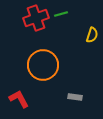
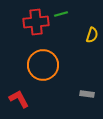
red cross: moved 4 px down; rotated 15 degrees clockwise
gray rectangle: moved 12 px right, 3 px up
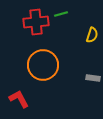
gray rectangle: moved 6 px right, 16 px up
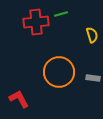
yellow semicircle: rotated 35 degrees counterclockwise
orange circle: moved 16 px right, 7 px down
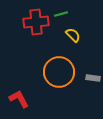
yellow semicircle: moved 19 px left; rotated 28 degrees counterclockwise
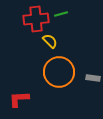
red cross: moved 3 px up
yellow semicircle: moved 23 px left, 6 px down
red L-shape: rotated 65 degrees counterclockwise
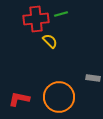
orange circle: moved 25 px down
red L-shape: rotated 15 degrees clockwise
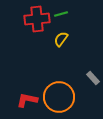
red cross: moved 1 px right
yellow semicircle: moved 11 px right, 2 px up; rotated 98 degrees counterclockwise
gray rectangle: rotated 40 degrees clockwise
red L-shape: moved 8 px right, 1 px down
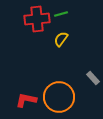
red L-shape: moved 1 px left
